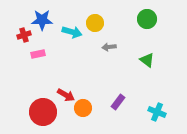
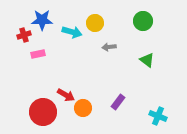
green circle: moved 4 px left, 2 px down
cyan cross: moved 1 px right, 4 px down
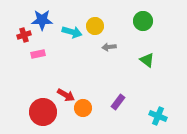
yellow circle: moved 3 px down
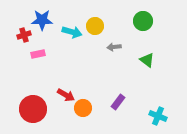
gray arrow: moved 5 px right
red circle: moved 10 px left, 3 px up
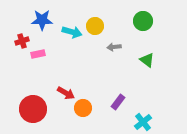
red cross: moved 2 px left, 6 px down
red arrow: moved 2 px up
cyan cross: moved 15 px left, 6 px down; rotated 30 degrees clockwise
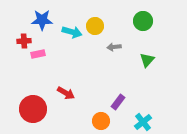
red cross: moved 2 px right; rotated 16 degrees clockwise
green triangle: rotated 35 degrees clockwise
orange circle: moved 18 px right, 13 px down
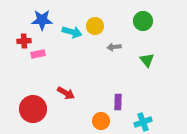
green triangle: rotated 21 degrees counterclockwise
purple rectangle: rotated 35 degrees counterclockwise
cyan cross: rotated 18 degrees clockwise
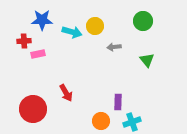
red arrow: rotated 30 degrees clockwise
cyan cross: moved 11 px left
